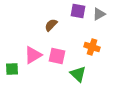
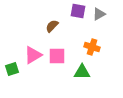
brown semicircle: moved 1 px right, 1 px down
pink square: rotated 12 degrees counterclockwise
green square: rotated 16 degrees counterclockwise
green triangle: moved 4 px right, 2 px up; rotated 42 degrees counterclockwise
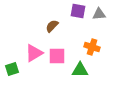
gray triangle: rotated 24 degrees clockwise
pink triangle: moved 1 px right, 2 px up
green triangle: moved 2 px left, 2 px up
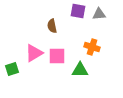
brown semicircle: rotated 56 degrees counterclockwise
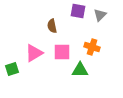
gray triangle: moved 1 px right, 1 px down; rotated 40 degrees counterclockwise
pink square: moved 5 px right, 4 px up
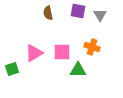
gray triangle: rotated 16 degrees counterclockwise
brown semicircle: moved 4 px left, 13 px up
green triangle: moved 2 px left
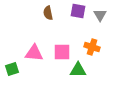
pink triangle: rotated 36 degrees clockwise
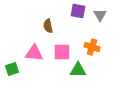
brown semicircle: moved 13 px down
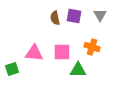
purple square: moved 4 px left, 5 px down
brown semicircle: moved 7 px right, 8 px up
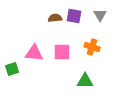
brown semicircle: rotated 96 degrees clockwise
green triangle: moved 7 px right, 11 px down
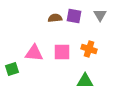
orange cross: moved 3 px left, 2 px down
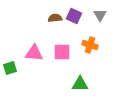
purple square: rotated 14 degrees clockwise
orange cross: moved 1 px right, 4 px up
green square: moved 2 px left, 1 px up
green triangle: moved 5 px left, 3 px down
